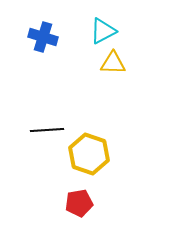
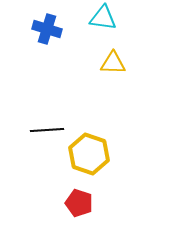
cyan triangle: moved 13 px up; rotated 36 degrees clockwise
blue cross: moved 4 px right, 8 px up
red pentagon: rotated 28 degrees clockwise
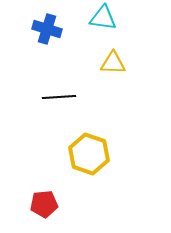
black line: moved 12 px right, 33 px up
red pentagon: moved 35 px left, 1 px down; rotated 24 degrees counterclockwise
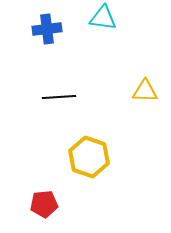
blue cross: rotated 24 degrees counterclockwise
yellow triangle: moved 32 px right, 28 px down
yellow hexagon: moved 3 px down
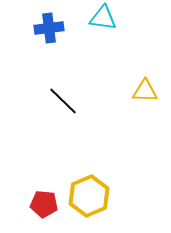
blue cross: moved 2 px right, 1 px up
black line: moved 4 px right, 4 px down; rotated 48 degrees clockwise
yellow hexagon: moved 39 px down; rotated 18 degrees clockwise
red pentagon: rotated 12 degrees clockwise
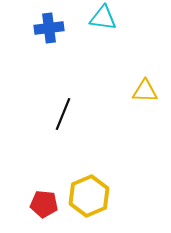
black line: moved 13 px down; rotated 68 degrees clockwise
